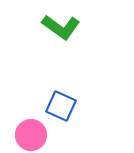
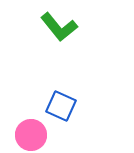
green L-shape: moved 2 px left; rotated 15 degrees clockwise
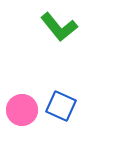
pink circle: moved 9 px left, 25 px up
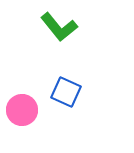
blue square: moved 5 px right, 14 px up
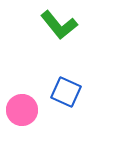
green L-shape: moved 2 px up
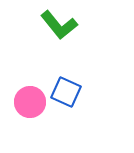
pink circle: moved 8 px right, 8 px up
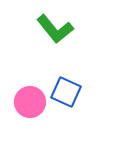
green L-shape: moved 4 px left, 4 px down
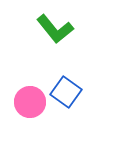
blue square: rotated 12 degrees clockwise
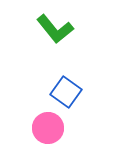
pink circle: moved 18 px right, 26 px down
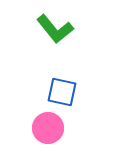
blue square: moved 4 px left; rotated 24 degrees counterclockwise
